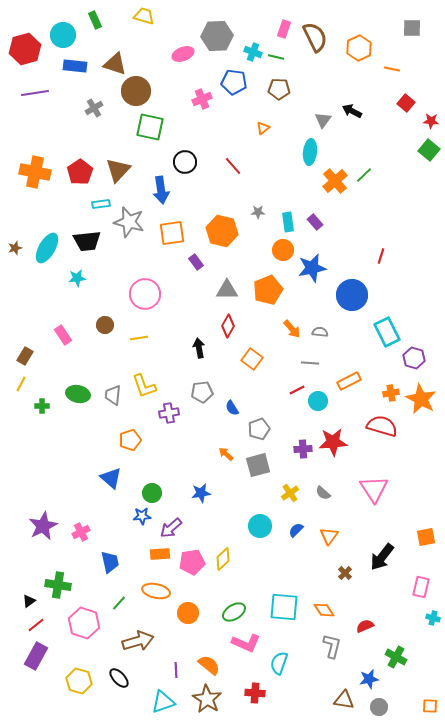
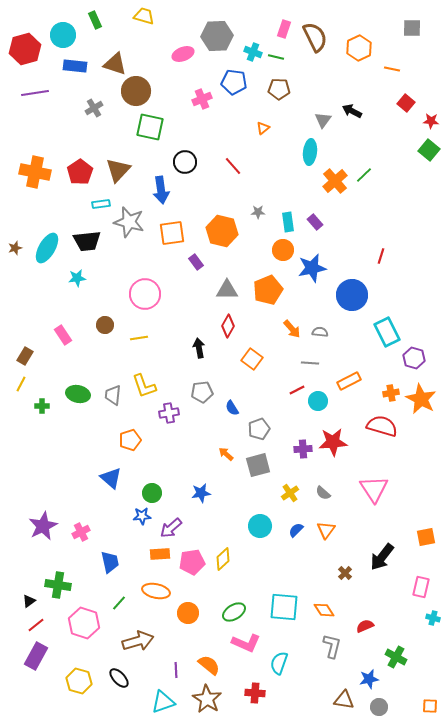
orange triangle at (329, 536): moved 3 px left, 6 px up
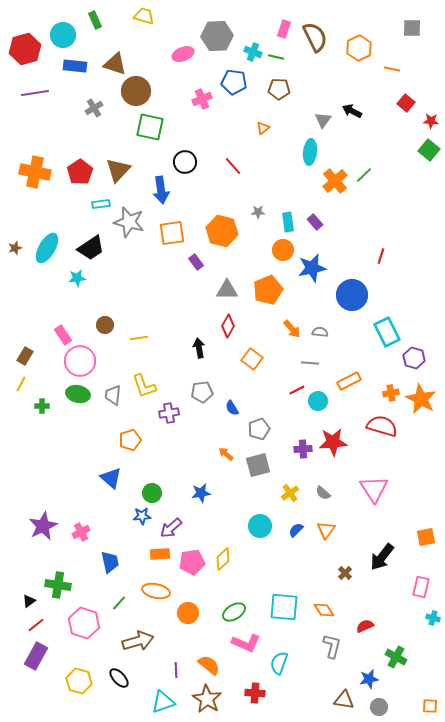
black trapezoid at (87, 241): moved 4 px right, 7 px down; rotated 28 degrees counterclockwise
pink circle at (145, 294): moved 65 px left, 67 px down
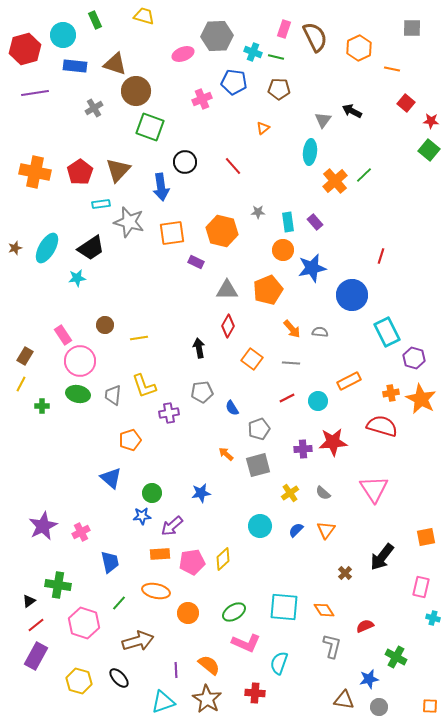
green square at (150, 127): rotated 8 degrees clockwise
blue arrow at (161, 190): moved 3 px up
purple rectangle at (196, 262): rotated 28 degrees counterclockwise
gray line at (310, 363): moved 19 px left
red line at (297, 390): moved 10 px left, 8 px down
purple arrow at (171, 528): moved 1 px right, 2 px up
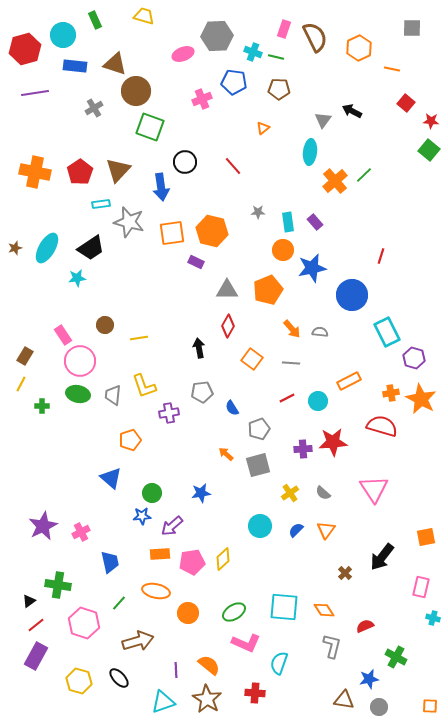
orange hexagon at (222, 231): moved 10 px left
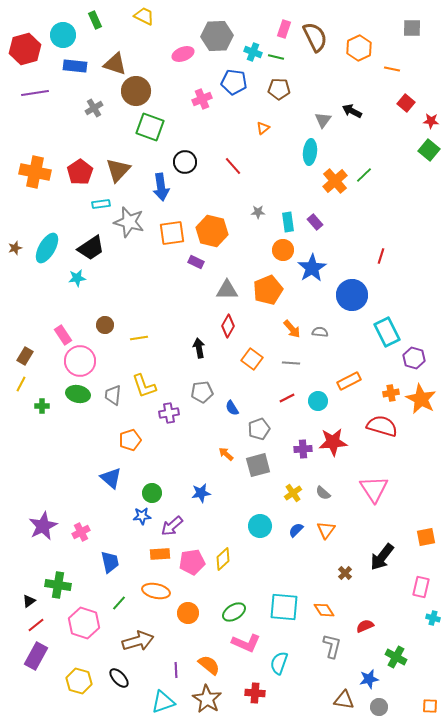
yellow trapezoid at (144, 16): rotated 10 degrees clockwise
blue star at (312, 268): rotated 20 degrees counterclockwise
yellow cross at (290, 493): moved 3 px right
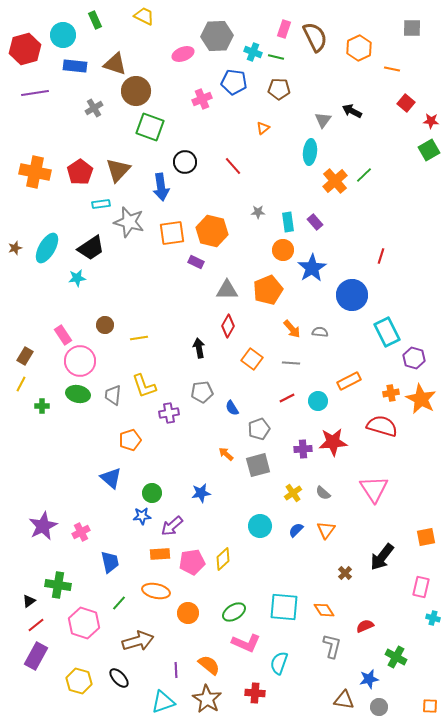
green square at (429, 150): rotated 20 degrees clockwise
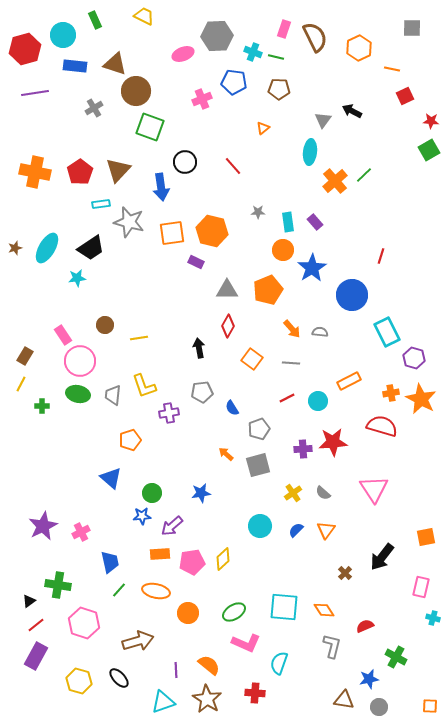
red square at (406, 103): moved 1 px left, 7 px up; rotated 24 degrees clockwise
green line at (119, 603): moved 13 px up
